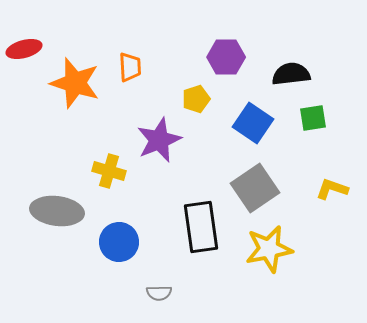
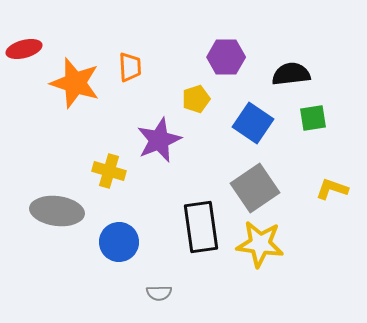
yellow star: moved 9 px left, 5 px up; rotated 18 degrees clockwise
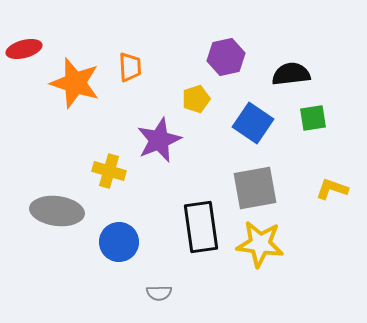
purple hexagon: rotated 12 degrees counterclockwise
gray square: rotated 24 degrees clockwise
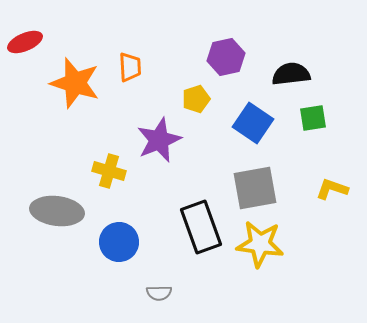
red ellipse: moved 1 px right, 7 px up; rotated 8 degrees counterclockwise
black rectangle: rotated 12 degrees counterclockwise
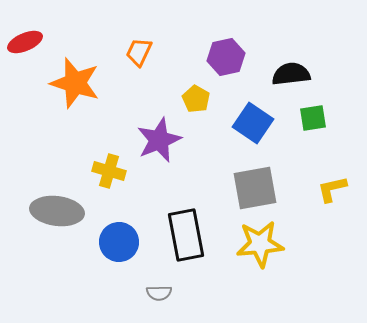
orange trapezoid: moved 9 px right, 15 px up; rotated 152 degrees counterclockwise
yellow pentagon: rotated 24 degrees counterclockwise
yellow L-shape: rotated 32 degrees counterclockwise
black rectangle: moved 15 px left, 8 px down; rotated 9 degrees clockwise
yellow star: rotated 12 degrees counterclockwise
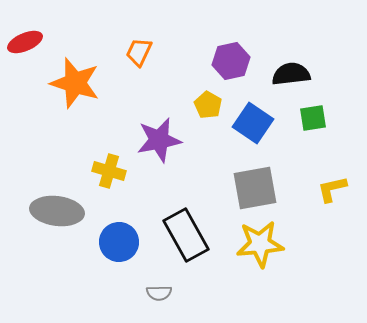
purple hexagon: moved 5 px right, 4 px down
yellow pentagon: moved 12 px right, 6 px down
purple star: rotated 12 degrees clockwise
black rectangle: rotated 18 degrees counterclockwise
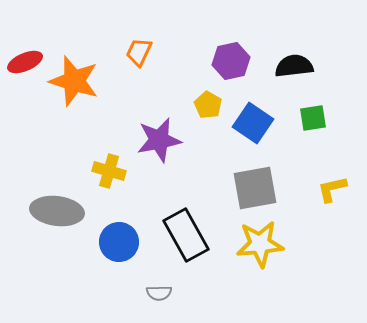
red ellipse: moved 20 px down
black semicircle: moved 3 px right, 8 px up
orange star: moved 1 px left, 2 px up
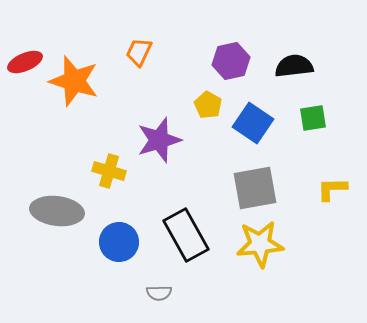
purple star: rotated 6 degrees counterclockwise
yellow L-shape: rotated 12 degrees clockwise
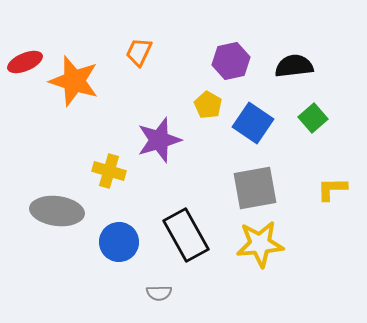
green square: rotated 32 degrees counterclockwise
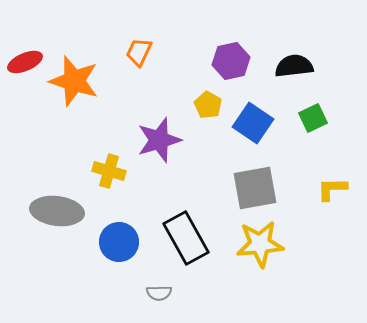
green square: rotated 16 degrees clockwise
black rectangle: moved 3 px down
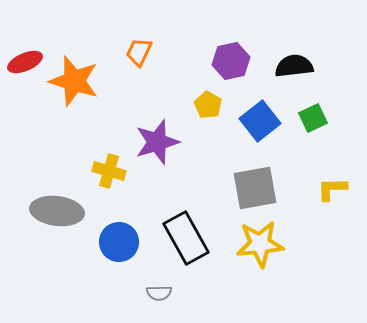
blue square: moved 7 px right, 2 px up; rotated 18 degrees clockwise
purple star: moved 2 px left, 2 px down
